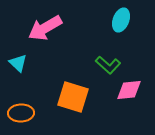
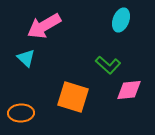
pink arrow: moved 1 px left, 2 px up
cyan triangle: moved 8 px right, 5 px up
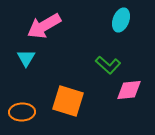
cyan triangle: rotated 18 degrees clockwise
orange square: moved 5 px left, 4 px down
orange ellipse: moved 1 px right, 1 px up
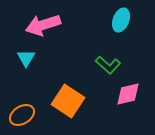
pink arrow: moved 1 px left, 1 px up; rotated 12 degrees clockwise
pink diamond: moved 1 px left, 4 px down; rotated 8 degrees counterclockwise
orange square: rotated 16 degrees clockwise
orange ellipse: moved 3 px down; rotated 30 degrees counterclockwise
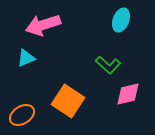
cyan triangle: rotated 36 degrees clockwise
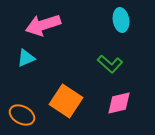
cyan ellipse: rotated 30 degrees counterclockwise
green L-shape: moved 2 px right, 1 px up
pink diamond: moved 9 px left, 9 px down
orange square: moved 2 px left
orange ellipse: rotated 60 degrees clockwise
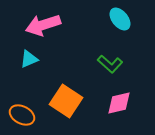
cyan ellipse: moved 1 px left, 1 px up; rotated 30 degrees counterclockwise
cyan triangle: moved 3 px right, 1 px down
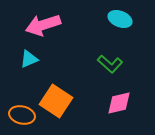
cyan ellipse: rotated 30 degrees counterclockwise
orange square: moved 10 px left
orange ellipse: rotated 15 degrees counterclockwise
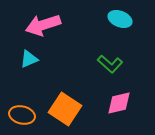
orange square: moved 9 px right, 8 px down
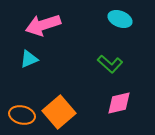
orange square: moved 6 px left, 3 px down; rotated 16 degrees clockwise
